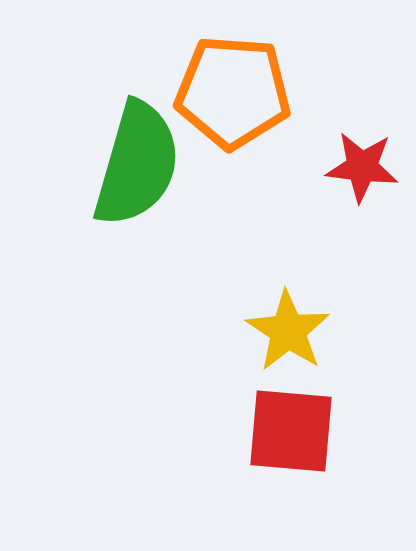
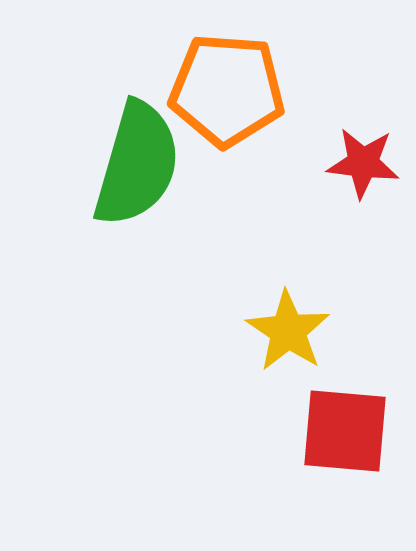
orange pentagon: moved 6 px left, 2 px up
red star: moved 1 px right, 4 px up
red square: moved 54 px right
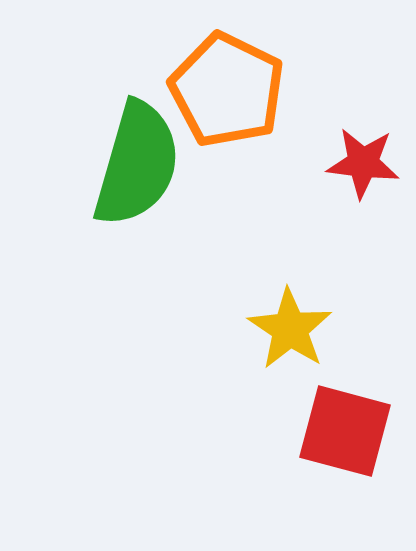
orange pentagon: rotated 22 degrees clockwise
yellow star: moved 2 px right, 2 px up
red square: rotated 10 degrees clockwise
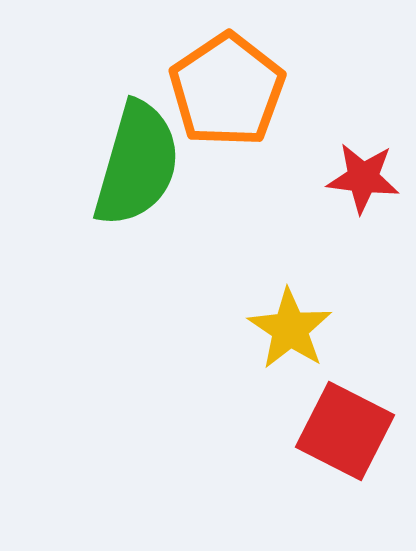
orange pentagon: rotated 12 degrees clockwise
red star: moved 15 px down
red square: rotated 12 degrees clockwise
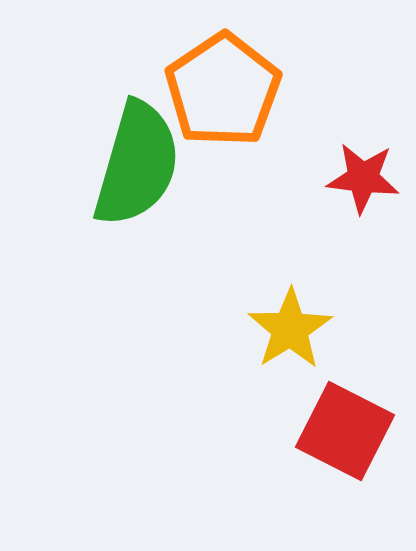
orange pentagon: moved 4 px left
yellow star: rotated 6 degrees clockwise
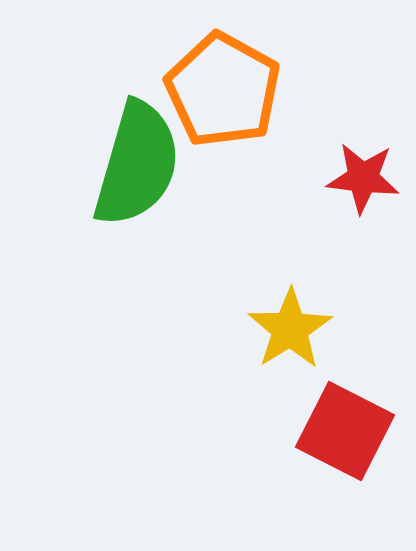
orange pentagon: rotated 9 degrees counterclockwise
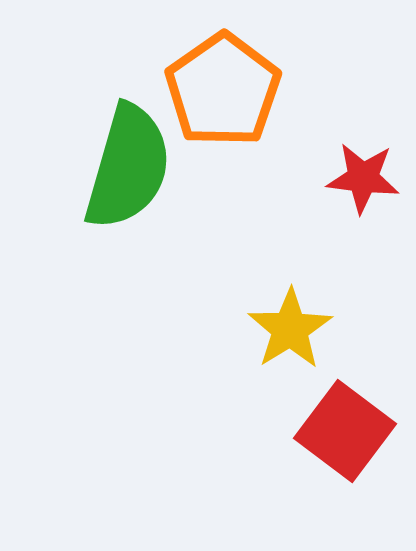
orange pentagon: rotated 8 degrees clockwise
green semicircle: moved 9 px left, 3 px down
red square: rotated 10 degrees clockwise
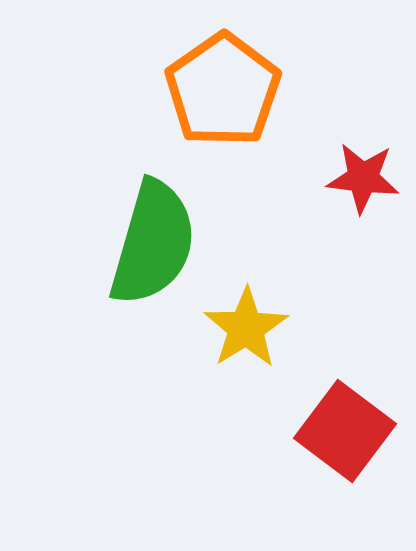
green semicircle: moved 25 px right, 76 px down
yellow star: moved 44 px left, 1 px up
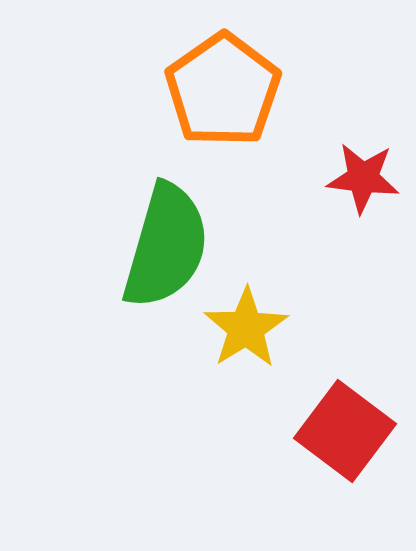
green semicircle: moved 13 px right, 3 px down
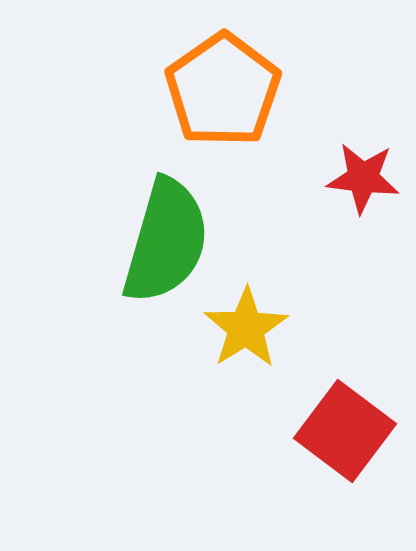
green semicircle: moved 5 px up
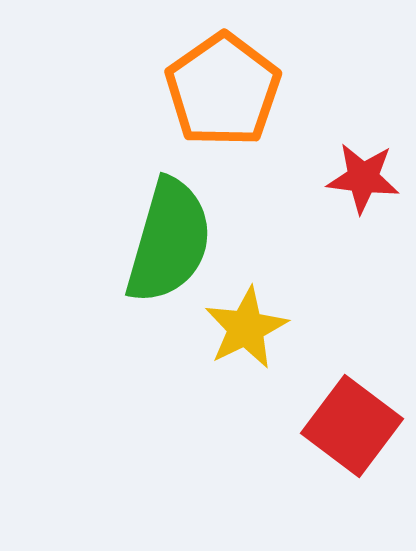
green semicircle: moved 3 px right
yellow star: rotated 6 degrees clockwise
red square: moved 7 px right, 5 px up
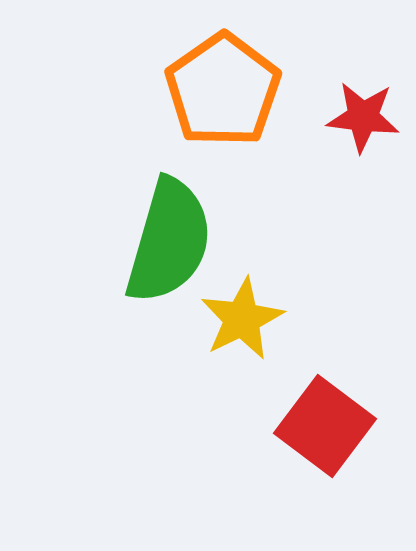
red star: moved 61 px up
yellow star: moved 4 px left, 9 px up
red square: moved 27 px left
